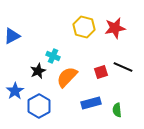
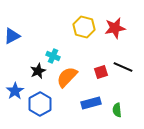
blue hexagon: moved 1 px right, 2 px up
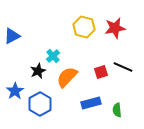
cyan cross: rotated 24 degrees clockwise
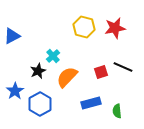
green semicircle: moved 1 px down
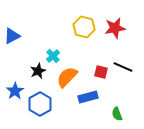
red square: rotated 32 degrees clockwise
blue rectangle: moved 3 px left, 6 px up
green semicircle: moved 3 px down; rotated 16 degrees counterclockwise
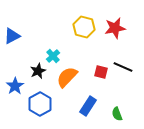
blue star: moved 5 px up
blue rectangle: moved 9 px down; rotated 42 degrees counterclockwise
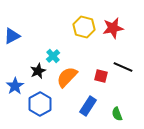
red star: moved 2 px left
red square: moved 4 px down
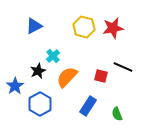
blue triangle: moved 22 px right, 10 px up
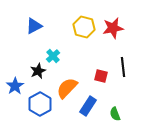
black line: rotated 60 degrees clockwise
orange semicircle: moved 11 px down
green semicircle: moved 2 px left
